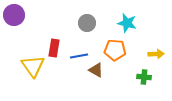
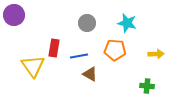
brown triangle: moved 6 px left, 4 px down
green cross: moved 3 px right, 9 px down
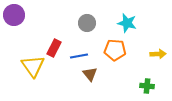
red rectangle: rotated 18 degrees clockwise
yellow arrow: moved 2 px right
brown triangle: rotated 21 degrees clockwise
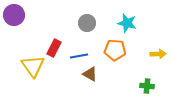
brown triangle: rotated 21 degrees counterclockwise
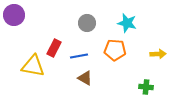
yellow triangle: rotated 45 degrees counterclockwise
brown triangle: moved 5 px left, 4 px down
green cross: moved 1 px left, 1 px down
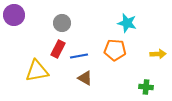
gray circle: moved 25 px left
red rectangle: moved 4 px right, 1 px down
yellow triangle: moved 4 px right, 5 px down; rotated 20 degrees counterclockwise
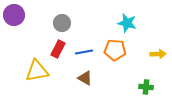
blue line: moved 5 px right, 4 px up
